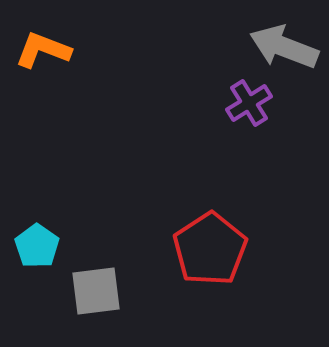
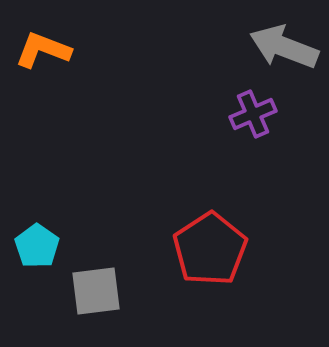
purple cross: moved 4 px right, 11 px down; rotated 9 degrees clockwise
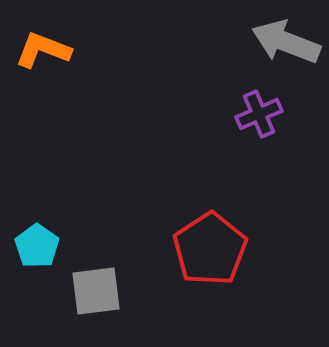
gray arrow: moved 2 px right, 5 px up
purple cross: moved 6 px right
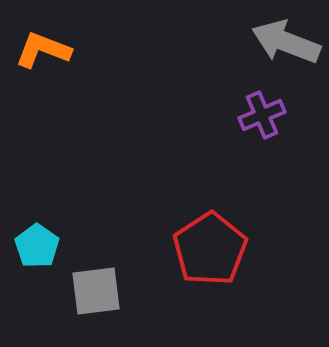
purple cross: moved 3 px right, 1 px down
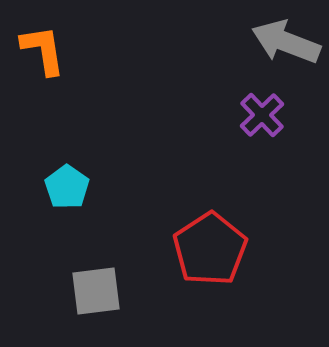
orange L-shape: rotated 60 degrees clockwise
purple cross: rotated 21 degrees counterclockwise
cyan pentagon: moved 30 px right, 59 px up
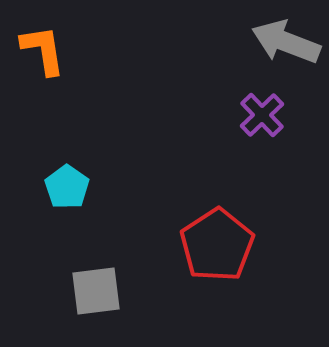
red pentagon: moved 7 px right, 4 px up
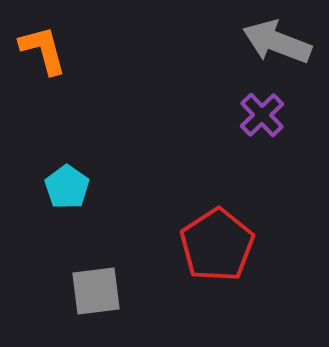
gray arrow: moved 9 px left
orange L-shape: rotated 6 degrees counterclockwise
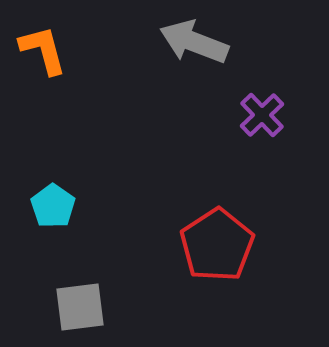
gray arrow: moved 83 px left
cyan pentagon: moved 14 px left, 19 px down
gray square: moved 16 px left, 16 px down
